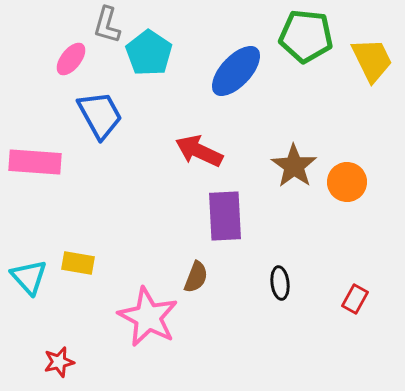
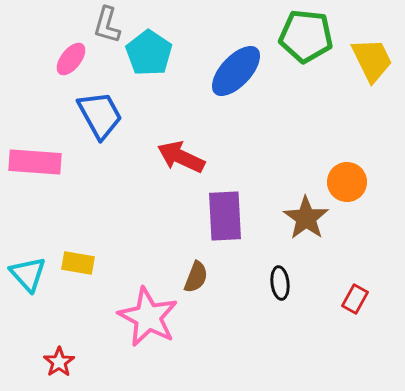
red arrow: moved 18 px left, 6 px down
brown star: moved 12 px right, 52 px down
cyan triangle: moved 1 px left, 3 px up
red star: rotated 20 degrees counterclockwise
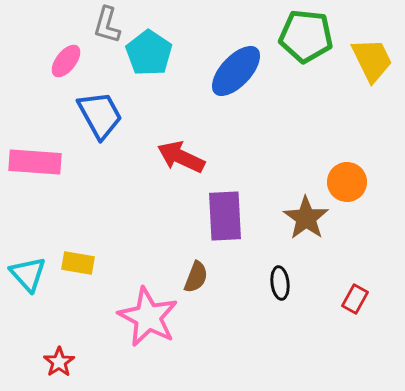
pink ellipse: moved 5 px left, 2 px down
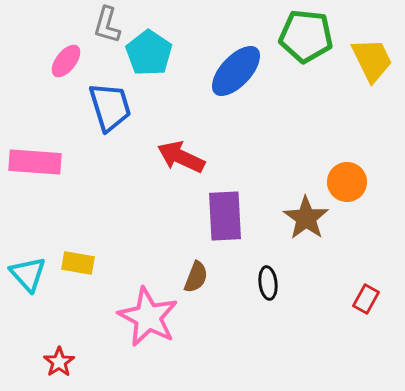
blue trapezoid: moved 10 px right, 8 px up; rotated 12 degrees clockwise
black ellipse: moved 12 px left
red rectangle: moved 11 px right
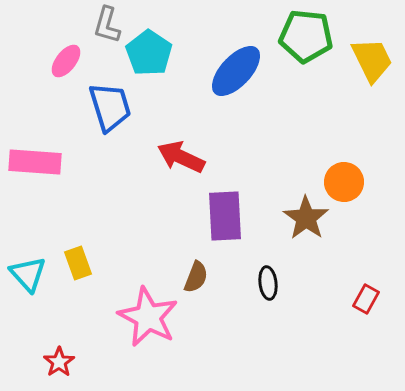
orange circle: moved 3 px left
yellow rectangle: rotated 60 degrees clockwise
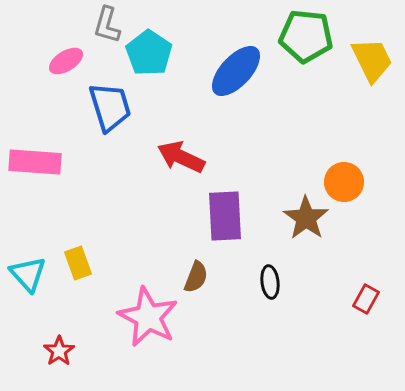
pink ellipse: rotated 20 degrees clockwise
black ellipse: moved 2 px right, 1 px up
red star: moved 11 px up
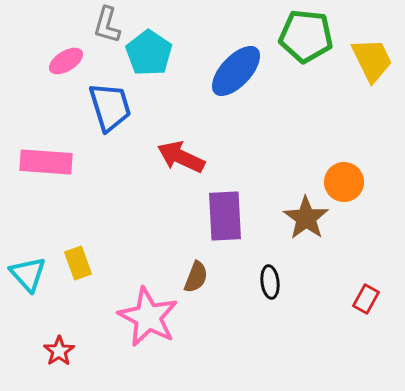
pink rectangle: moved 11 px right
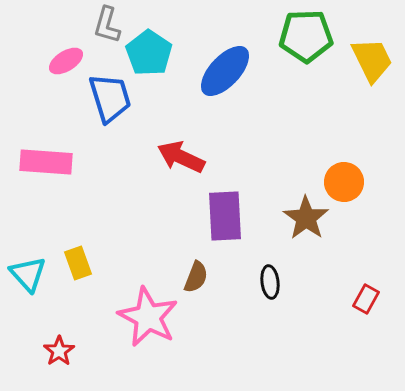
green pentagon: rotated 8 degrees counterclockwise
blue ellipse: moved 11 px left
blue trapezoid: moved 9 px up
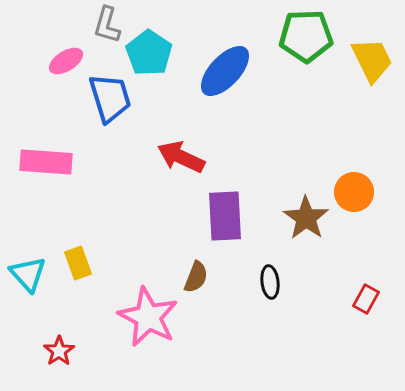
orange circle: moved 10 px right, 10 px down
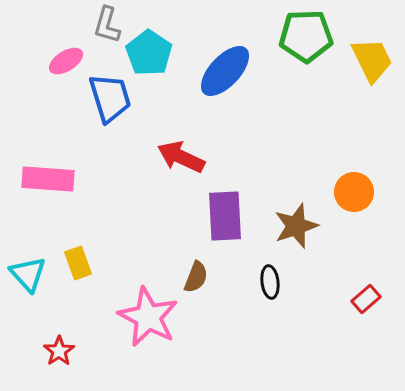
pink rectangle: moved 2 px right, 17 px down
brown star: moved 10 px left, 8 px down; rotated 18 degrees clockwise
red rectangle: rotated 20 degrees clockwise
